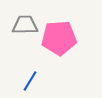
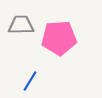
gray trapezoid: moved 4 px left
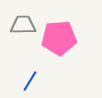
gray trapezoid: moved 2 px right
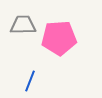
blue line: rotated 10 degrees counterclockwise
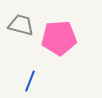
gray trapezoid: moved 2 px left; rotated 16 degrees clockwise
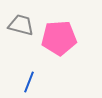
blue line: moved 1 px left, 1 px down
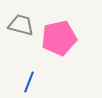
pink pentagon: rotated 8 degrees counterclockwise
